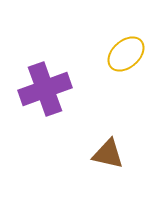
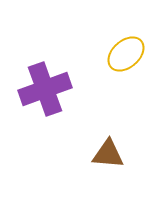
brown triangle: rotated 8 degrees counterclockwise
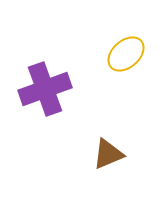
brown triangle: rotated 28 degrees counterclockwise
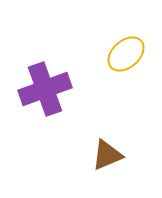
brown triangle: moved 1 px left, 1 px down
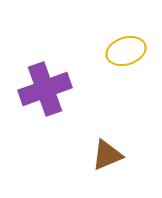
yellow ellipse: moved 3 px up; rotated 24 degrees clockwise
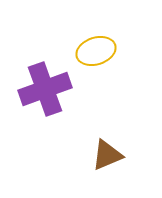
yellow ellipse: moved 30 px left
